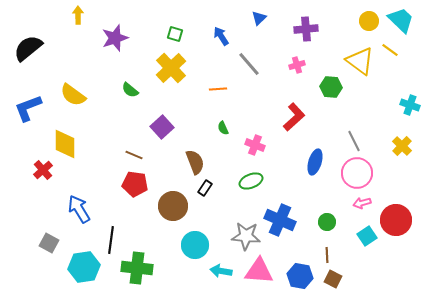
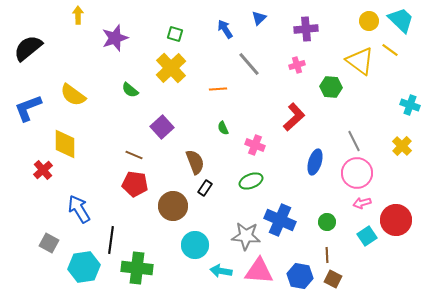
blue arrow at (221, 36): moved 4 px right, 7 px up
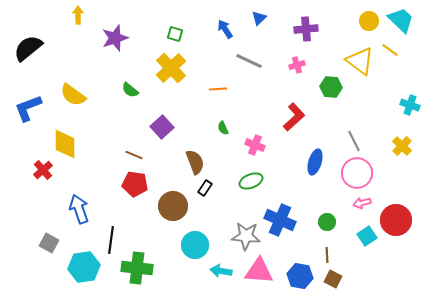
gray line at (249, 64): moved 3 px up; rotated 24 degrees counterclockwise
blue arrow at (79, 209): rotated 12 degrees clockwise
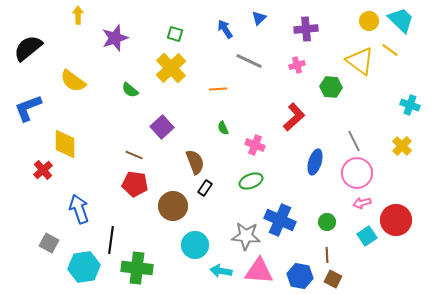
yellow semicircle at (73, 95): moved 14 px up
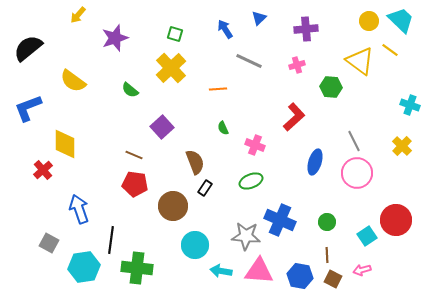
yellow arrow at (78, 15): rotated 138 degrees counterclockwise
pink arrow at (362, 203): moved 67 px down
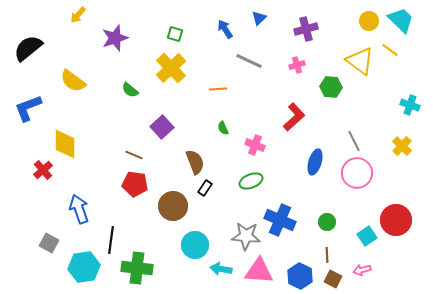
purple cross at (306, 29): rotated 10 degrees counterclockwise
cyan arrow at (221, 271): moved 2 px up
blue hexagon at (300, 276): rotated 15 degrees clockwise
